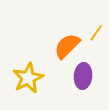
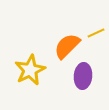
yellow line: rotated 30 degrees clockwise
yellow star: moved 2 px right, 8 px up
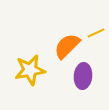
yellow star: rotated 16 degrees clockwise
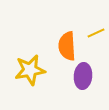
orange semicircle: rotated 48 degrees counterclockwise
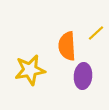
yellow line: rotated 18 degrees counterclockwise
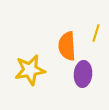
yellow line: rotated 30 degrees counterclockwise
purple ellipse: moved 2 px up
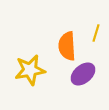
purple ellipse: rotated 45 degrees clockwise
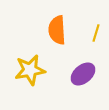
orange semicircle: moved 10 px left, 16 px up
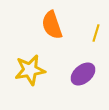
orange semicircle: moved 5 px left, 5 px up; rotated 16 degrees counterclockwise
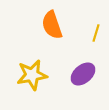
yellow star: moved 2 px right, 5 px down
